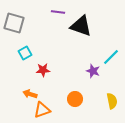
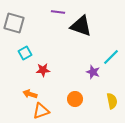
purple star: moved 1 px down
orange triangle: moved 1 px left, 1 px down
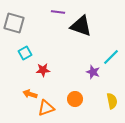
orange triangle: moved 5 px right, 3 px up
